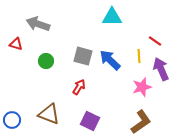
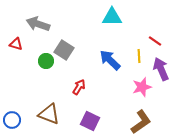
gray square: moved 19 px left, 6 px up; rotated 18 degrees clockwise
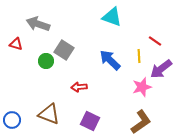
cyan triangle: rotated 20 degrees clockwise
purple arrow: rotated 105 degrees counterclockwise
red arrow: rotated 126 degrees counterclockwise
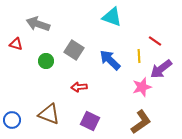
gray square: moved 10 px right
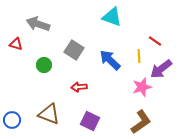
green circle: moved 2 px left, 4 px down
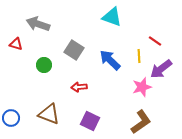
blue circle: moved 1 px left, 2 px up
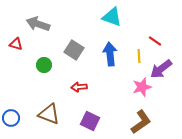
blue arrow: moved 6 px up; rotated 40 degrees clockwise
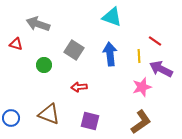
purple arrow: rotated 65 degrees clockwise
purple square: rotated 12 degrees counterclockwise
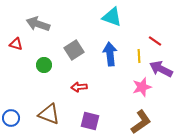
gray square: rotated 24 degrees clockwise
